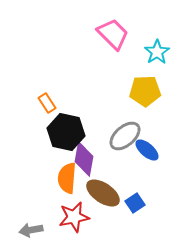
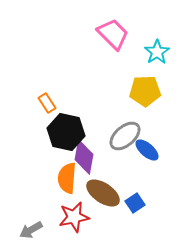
purple diamond: moved 2 px up
gray arrow: rotated 20 degrees counterclockwise
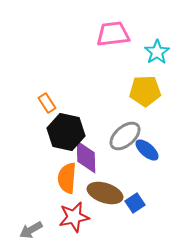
pink trapezoid: rotated 52 degrees counterclockwise
purple diamond: moved 2 px right; rotated 12 degrees counterclockwise
brown ellipse: moved 2 px right; rotated 16 degrees counterclockwise
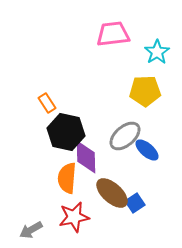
brown ellipse: moved 7 px right; rotated 24 degrees clockwise
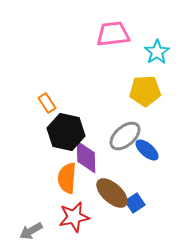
gray arrow: moved 1 px down
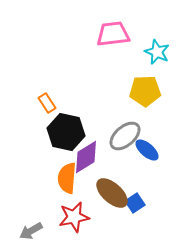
cyan star: rotated 15 degrees counterclockwise
purple diamond: rotated 60 degrees clockwise
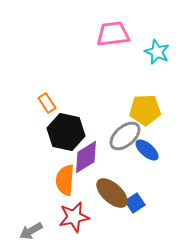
yellow pentagon: moved 19 px down
orange semicircle: moved 2 px left, 2 px down
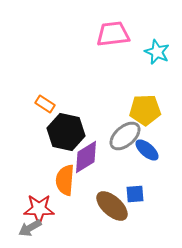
orange rectangle: moved 2 px left, 1 px down; rotated 24 degrees counterclockwise
brown ellipse: moved 13 px down
blue square: moved 9 px up; rotated 30 degrees clockwise
red star: moved 35 px left, 8 px up; rotated 12 degrees clockwise
gray arrow: moved 1 px left, 3 px up
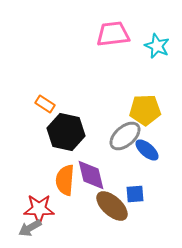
cyan star: moved 6 px up
purple diamond: moved 5 px right, 18 px down; rotated 72 degrees counterclockwise
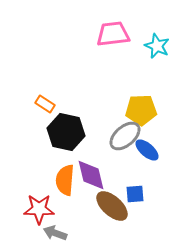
yellow pentagon: moved 4 px left
gray arrow: moved 25 px right, 5 px down; rotated 50 degrees clockwise
